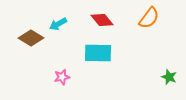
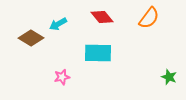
red diamond: moved 3 px up
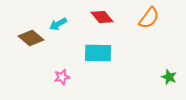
brown diamond: rotated 10 degrees clockwise
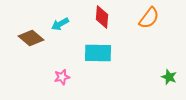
red diamond: rotated 45 degrees clockwise
cyan arrow: moved 2 px right
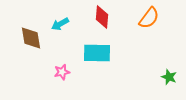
brown diamond: rotated 40 degrees clockwise
cyan rectangle: moved 1 px left
pink star: moved 5 px up
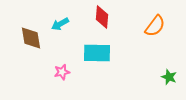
orange semicircle: moved 6 px right, 8 px down
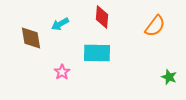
pink star: rotated 21 degrees counterclockwise
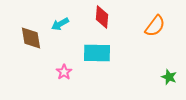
pink star: moved 2 px right
